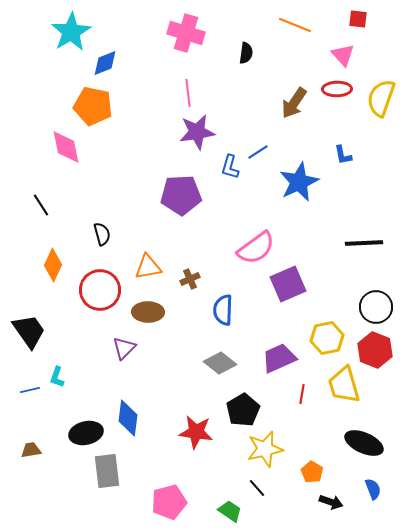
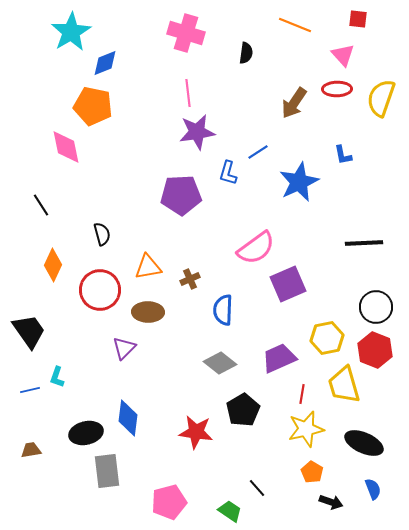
blue L-shape at (230, 167): moved 2 px left, 6 px down
yellow star at (265, 449): moved 41 px right, 20 px up
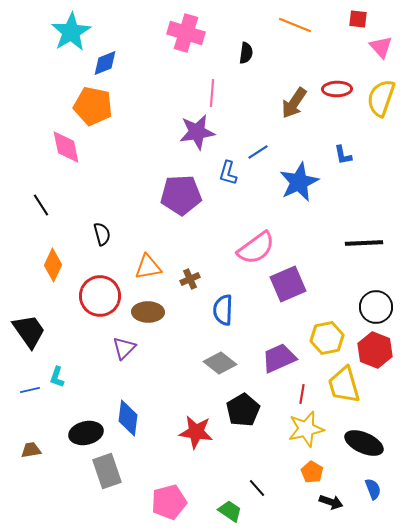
pink triangle at (343, 55): moved 38 px right, 8 px up
pink line at (188, 93): moved 24 px right; rotated 12 degrees clockwise
red circle at (100, 290): moved 6 px down
gray rectangle at (107, 471): rotated 12 degrees counterclockwise
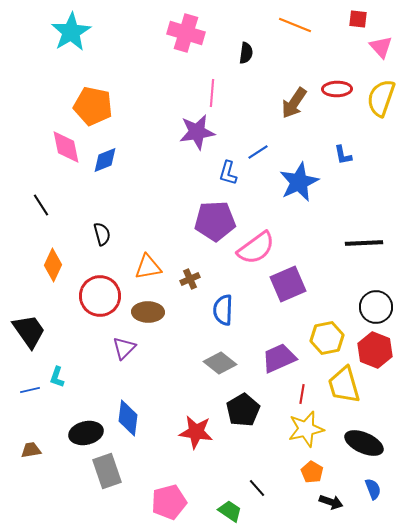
blue diamond at (105, 63): moved 97 px down
purple pentagon at (181, 195): moved 34 px right, 26 px down
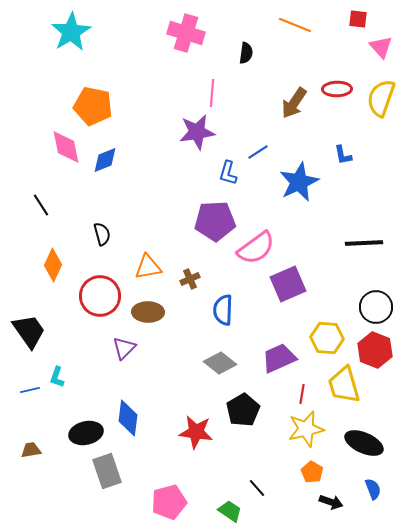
yellow hexagon at (327, 338): rotated 16 degrees clockwise
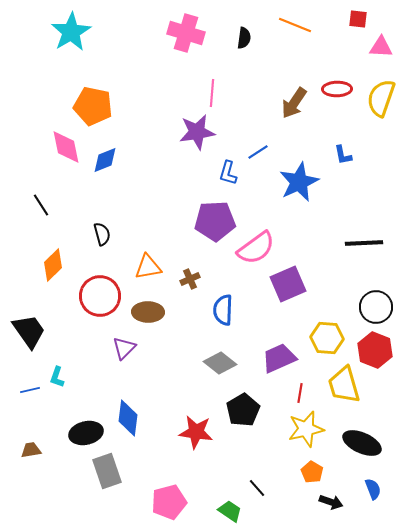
pink triangle at (381, 47): rotated 45 degrees counterclockwise
black semicircle at (246, 53): moved 2 px left, 15 px up
orange diamond at (53, 265): rotated 20 degrees clockwise
red line at (302, 394): moved 2 px left, 1 px up
black ellipse at (364, 443): moved 2 px left
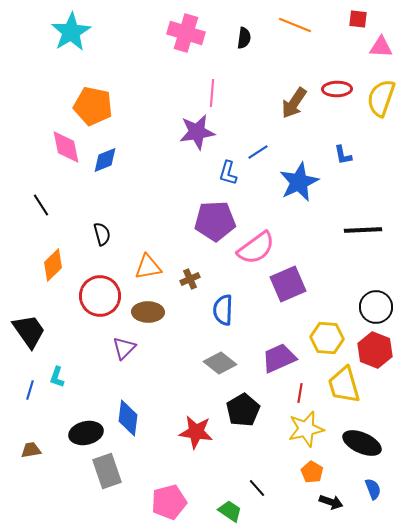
black line at (364, 243): moved 1 px left, 13 px up
blue line at (30, 390): rotated 60 degrees counterclockwise
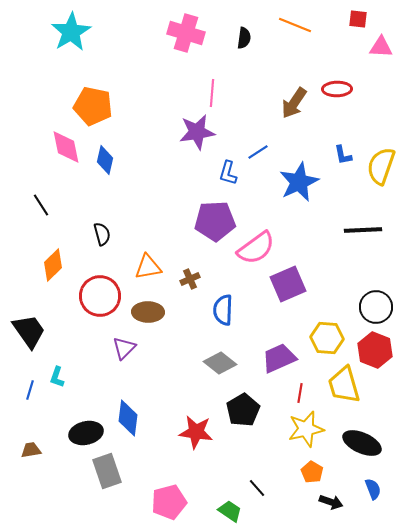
yellow semicircle at (381, 98): moved 68 px down
blue diamond at (105, 160): rotated 56 degrees counterclockwise
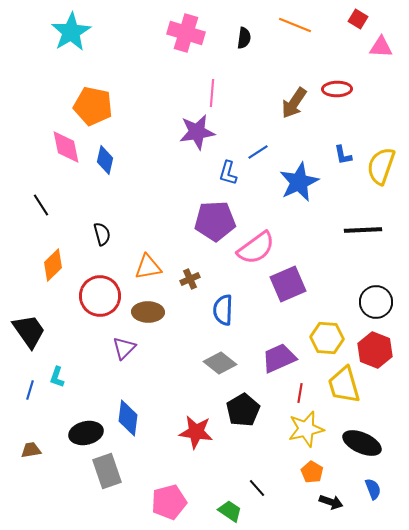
red square at (358, 19): rotated 24 degrees clockwise
black circle at (376, 307): moved 5 px up
